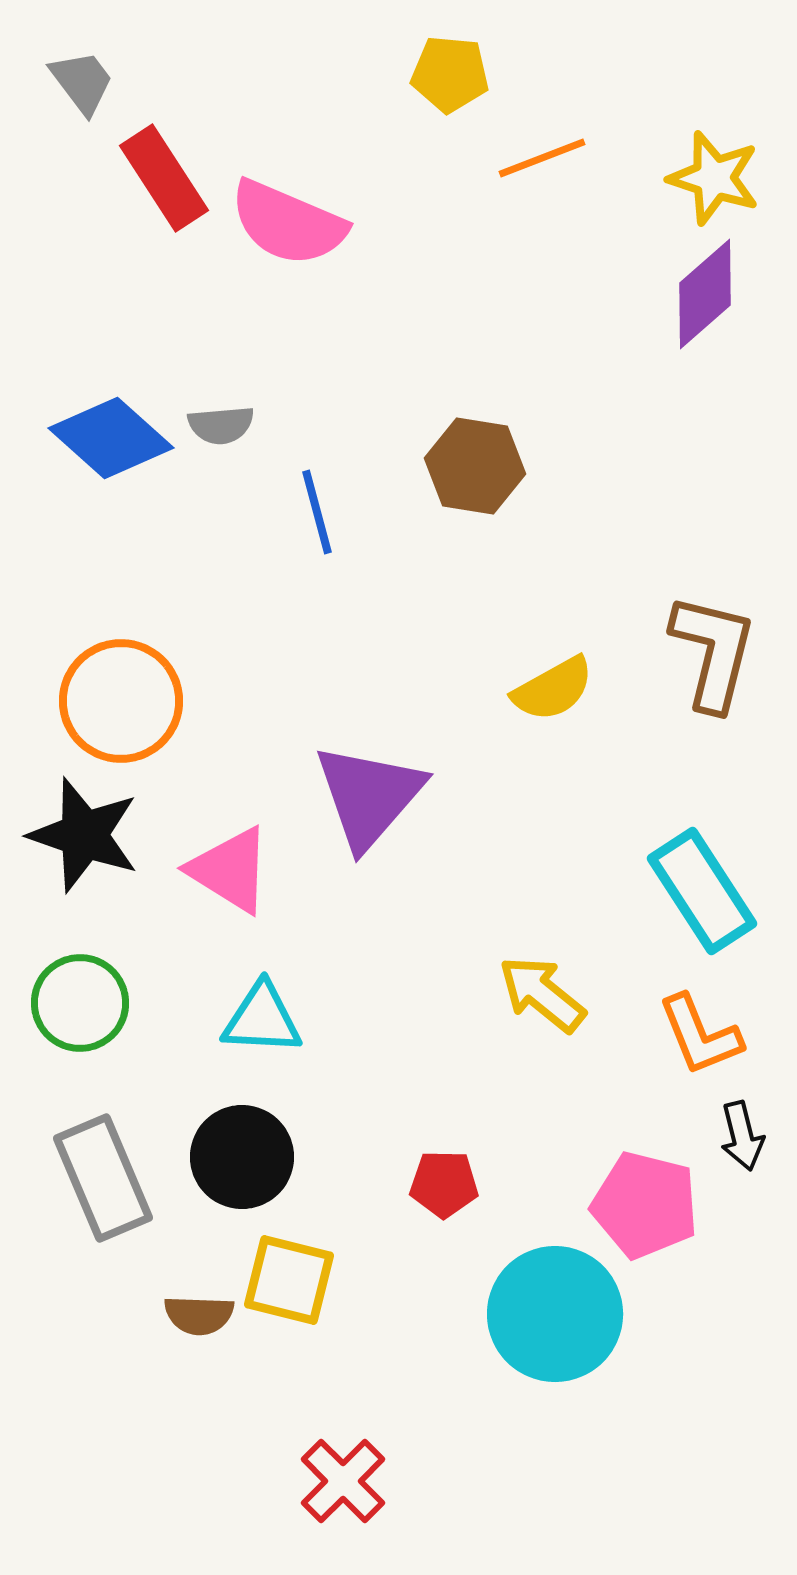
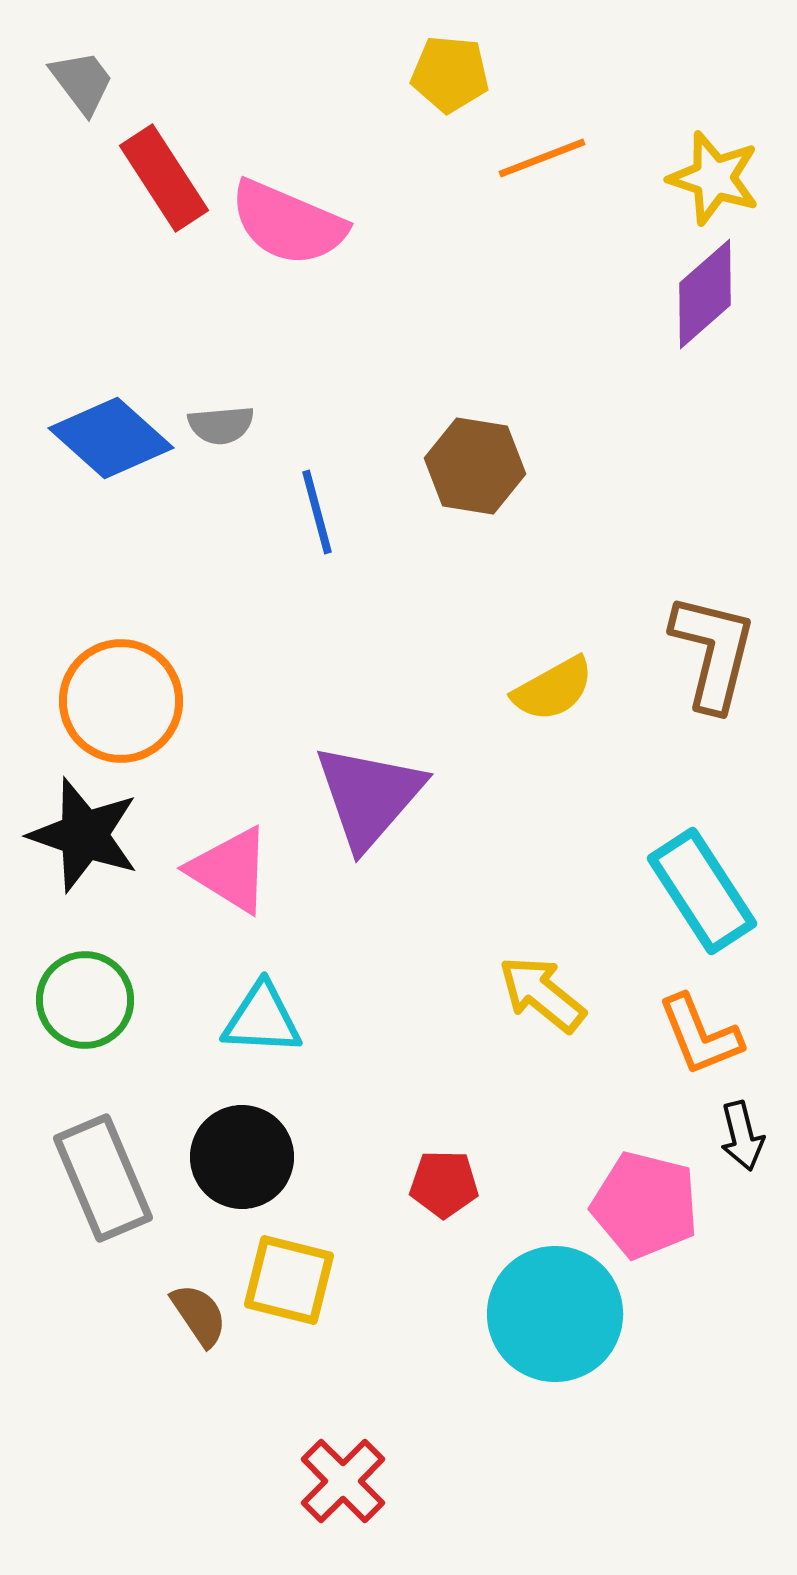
green circle: moved 5 px right, 3 px up
brown semicircle: rotated 126 degrees counterclockwise
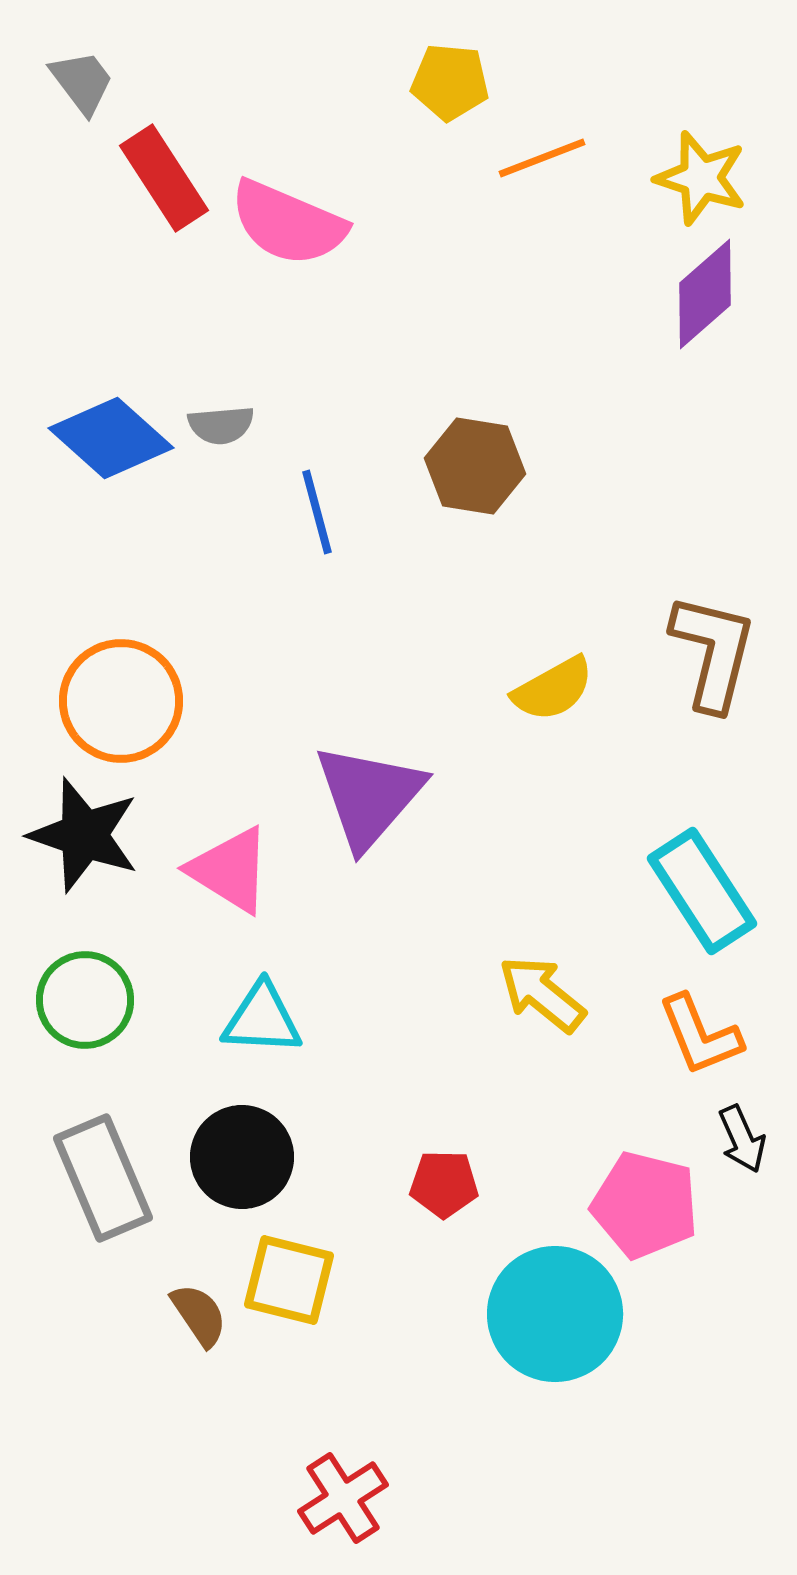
yellow pentagon: moved 8 px down
yellow star: moved 13 px left
black arrow: moved 3 px down; rotated 10 degrees counterclockwise
red cross: moved 17 px down; rotated 12 degrees clockwise
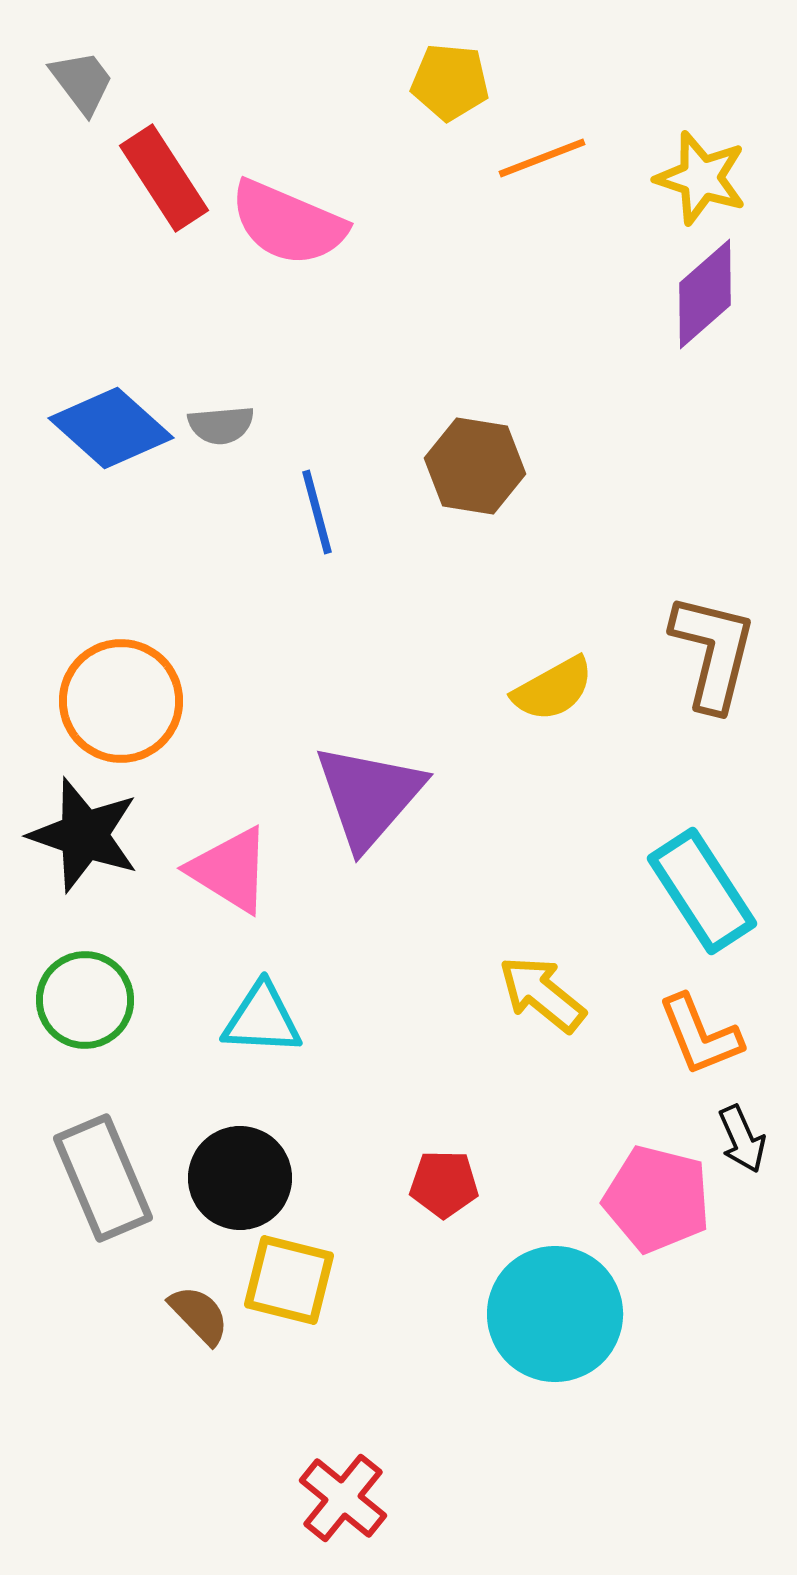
blue diamond: moved 10 px up
black circle: moved 2 px left, 21 px down
pink pentagon: moved 12 px right, 6 px up
brown semicircle: rotated 10 degrees counterclockwise
red cross: rotated 18 degrees counterclockwise
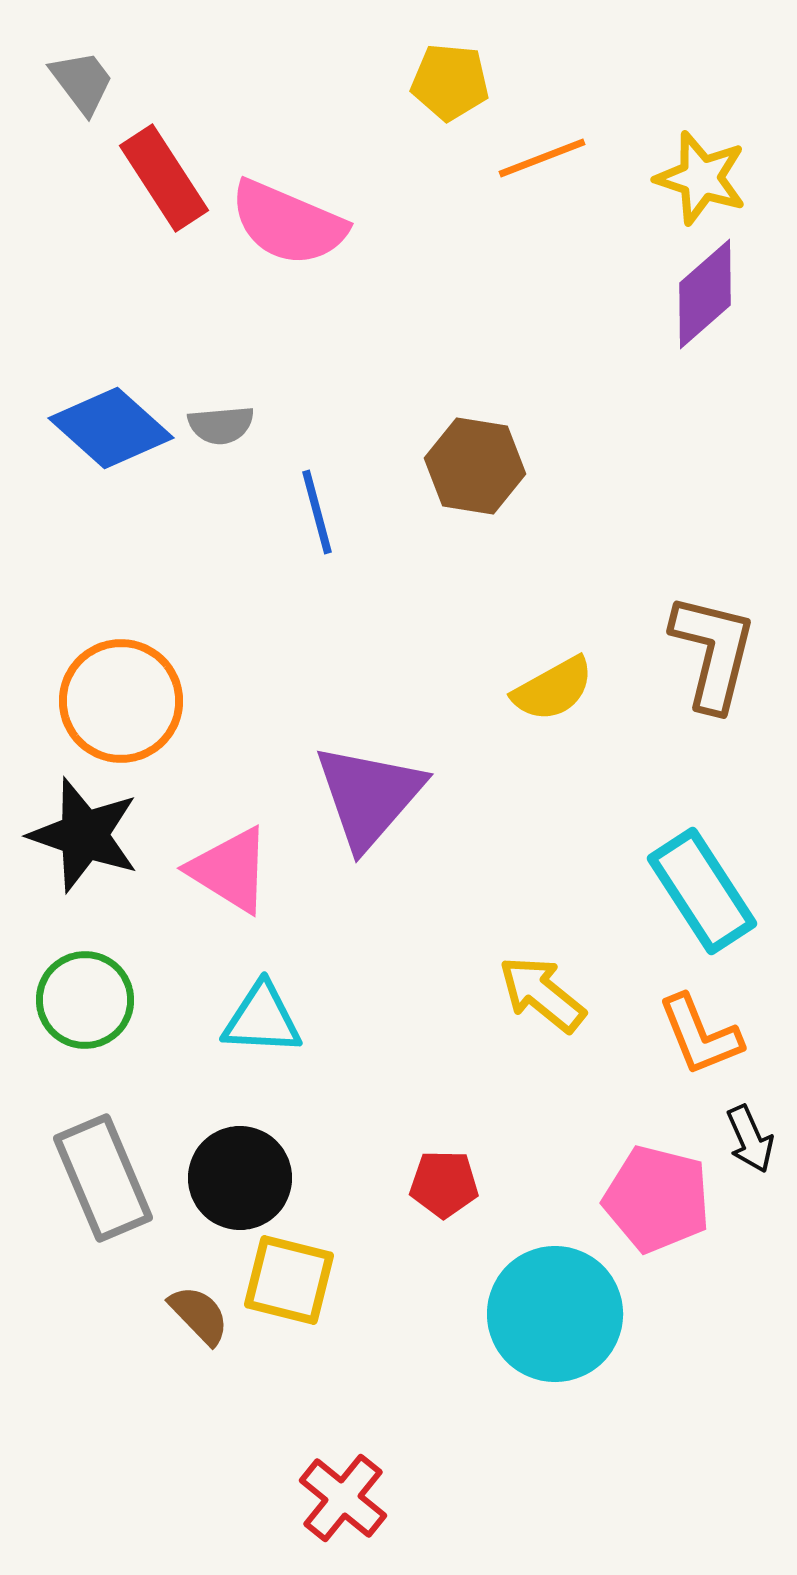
black arrow: moved 8 px right
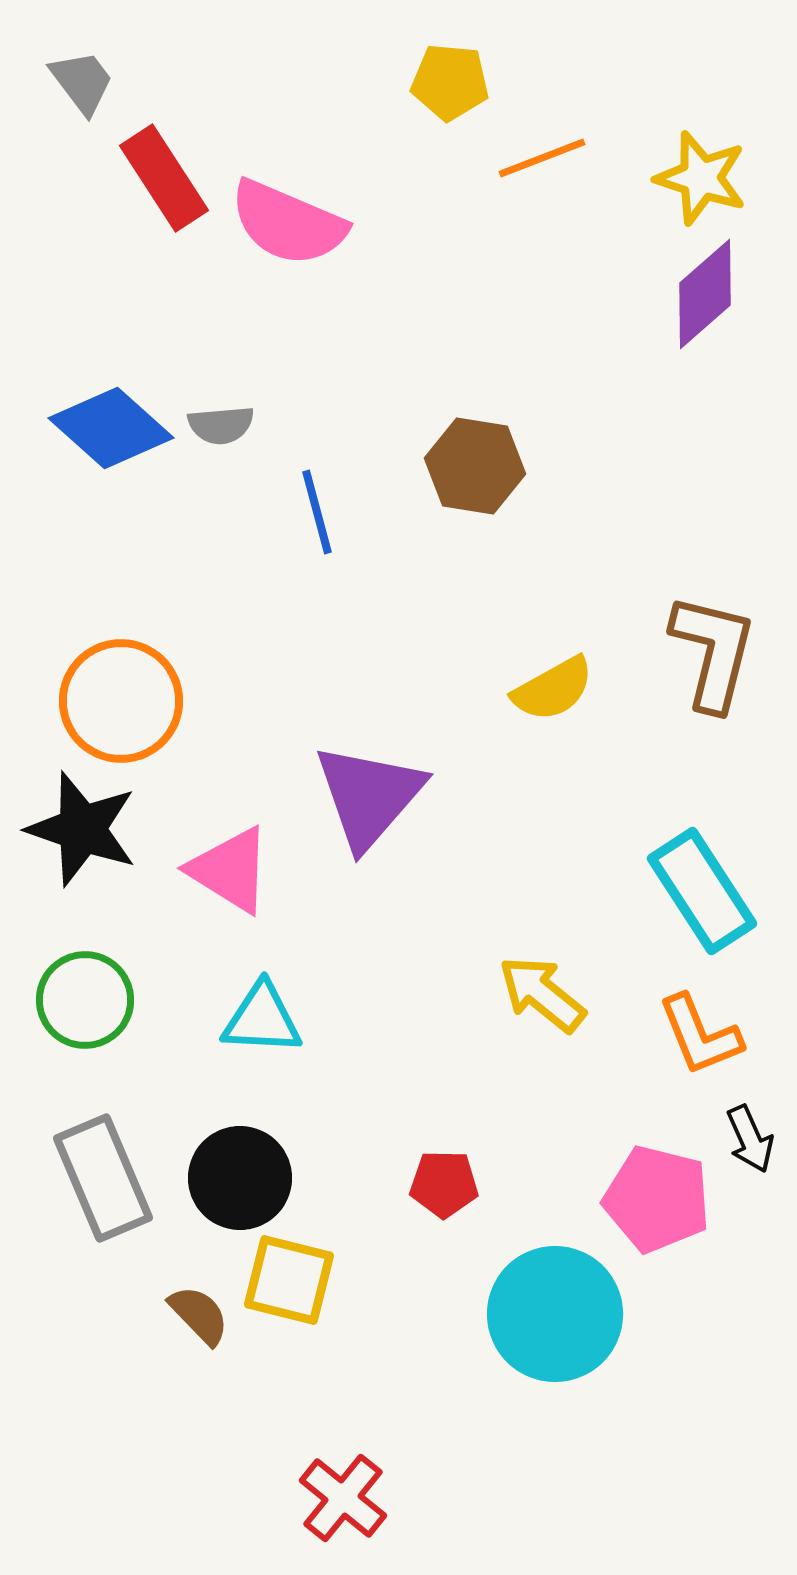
black star: moved 2 px left, 6 px up
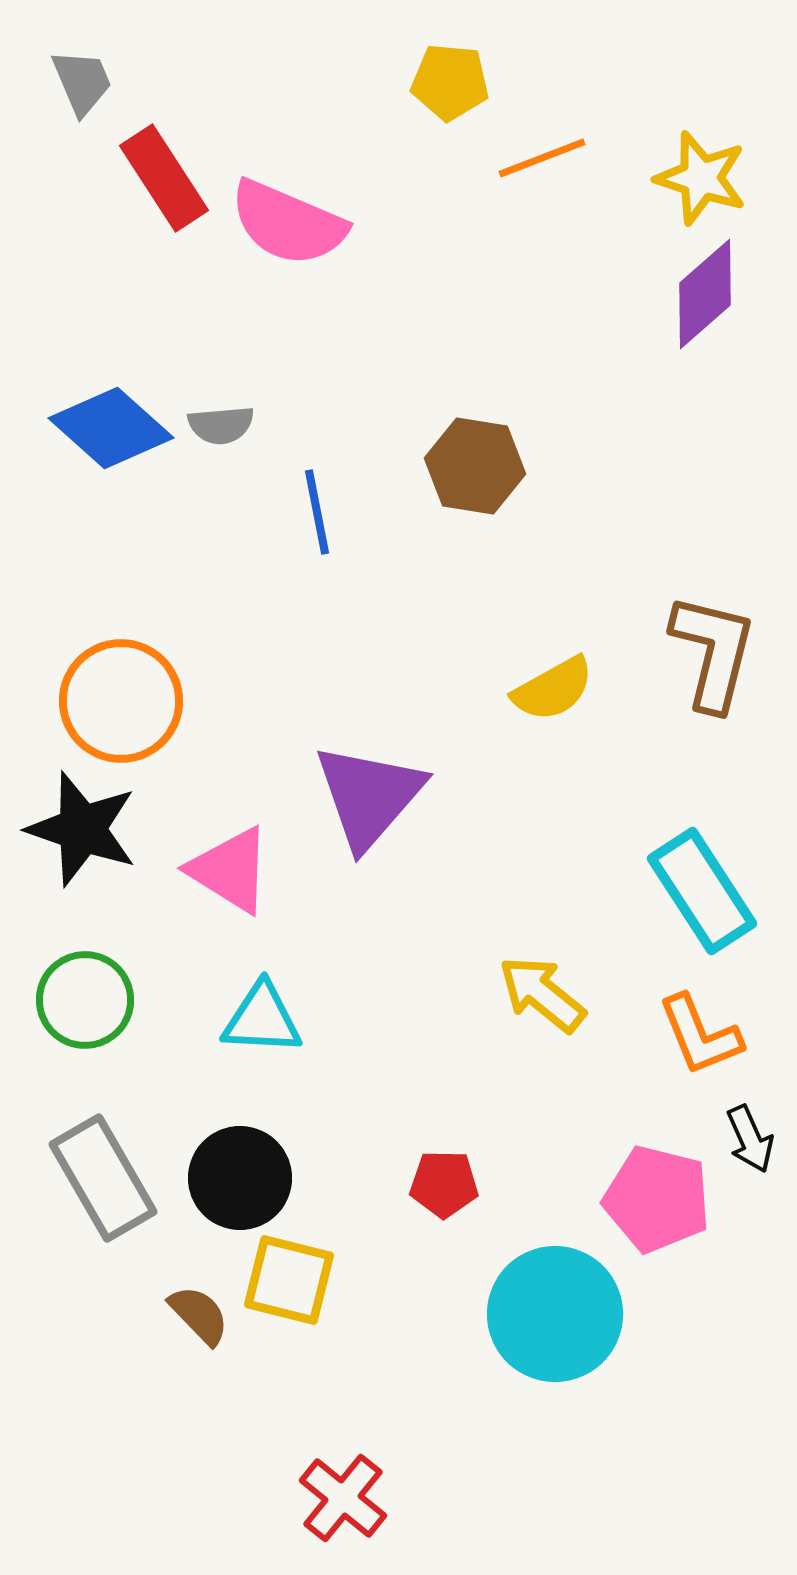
gray trapezoid: rotated 14 degrees clockwise
blue line: rotated 4 degrees clockwise
gray rectangle: rotated 7 degrees counterclockwise
